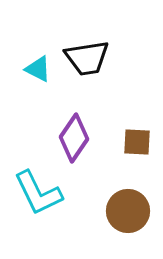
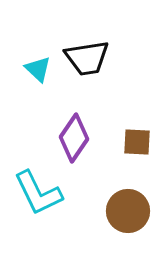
cyan triangle: rotated 16 degrees clockwise
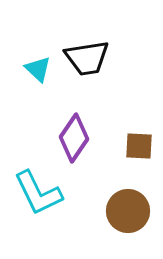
brown square: moved 2 px right, 4 px down
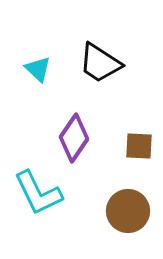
black trapezoid: moved 13 px right, 5 px down; rotated 42 degrees clockwise
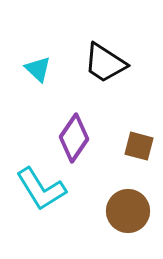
black trapezoid: moved 5 px right
brown square: rotated 12 degrees clockwise
cyan L-shape: moved 3 px right, 4 px up; rotated 6 degrees counterclockwise
